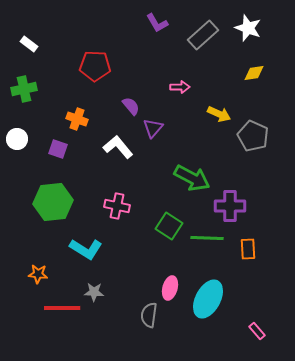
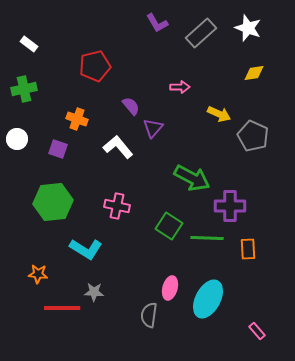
gray rectangle: moved 2 px left, 2 px up
red pentagon: rotated 16 degrees counterclockwise
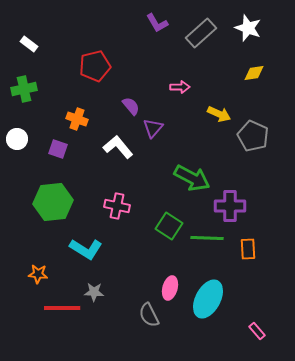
gray semicircle: rotated 35 degrees counterclockwise
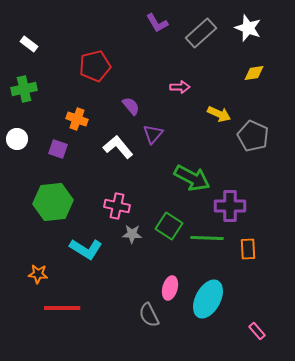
purple triangle: moved 6 px down
gray star: moved 38 px right, 58 px up
